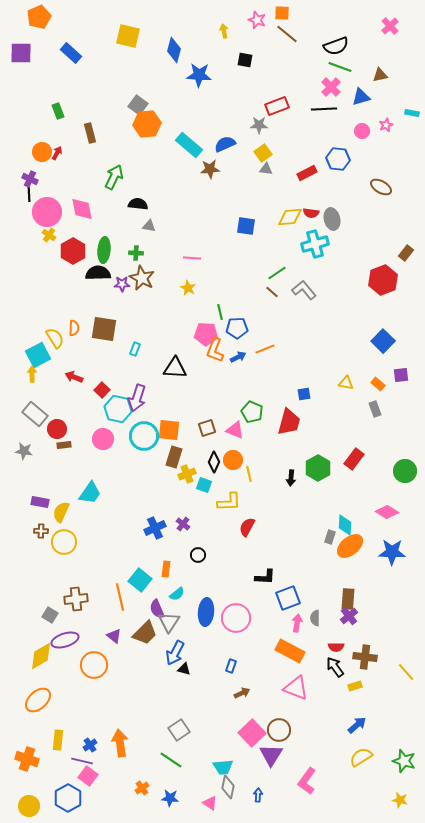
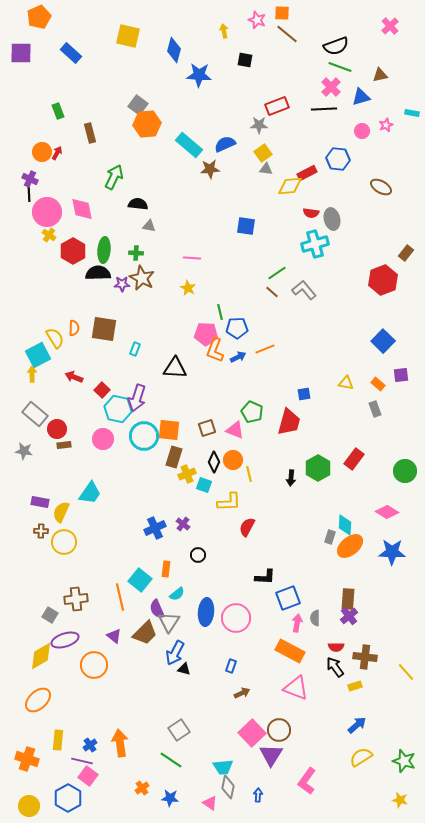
yellow diamond at (290, 217): moved 31 px up
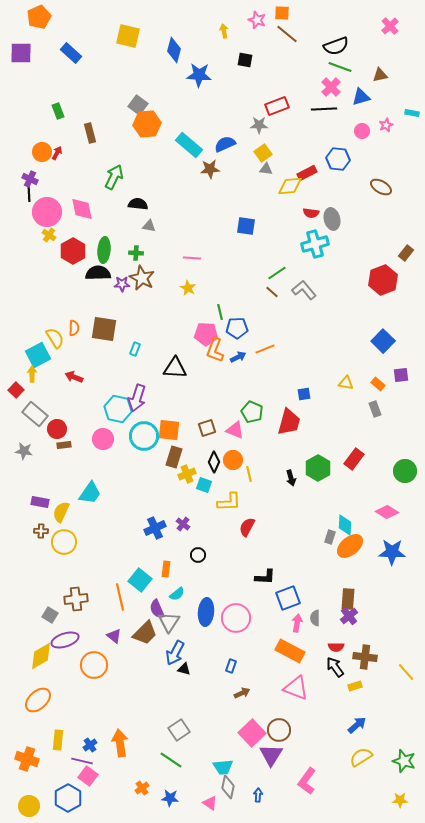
red square at (102, 390): moved 86 px left
black arrow at (291, 478): rotated 21 degrees counterclockwise
yellow star at (400, 800): rotated 14 degrees counterclockwise
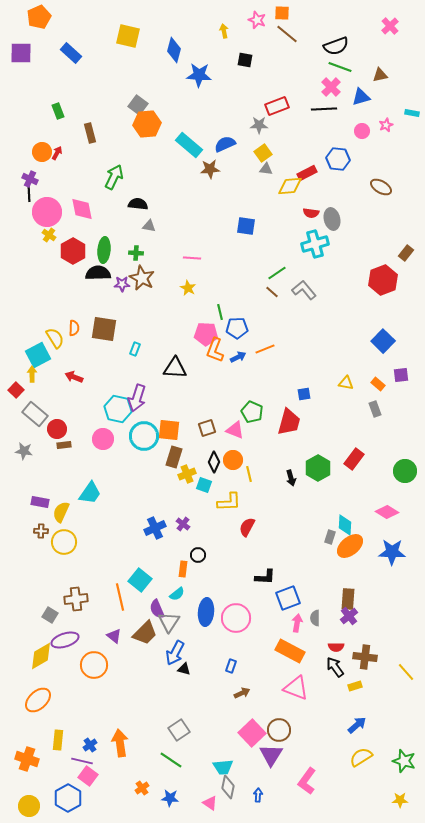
orange rectangle at (166, 569): moved 17 px right
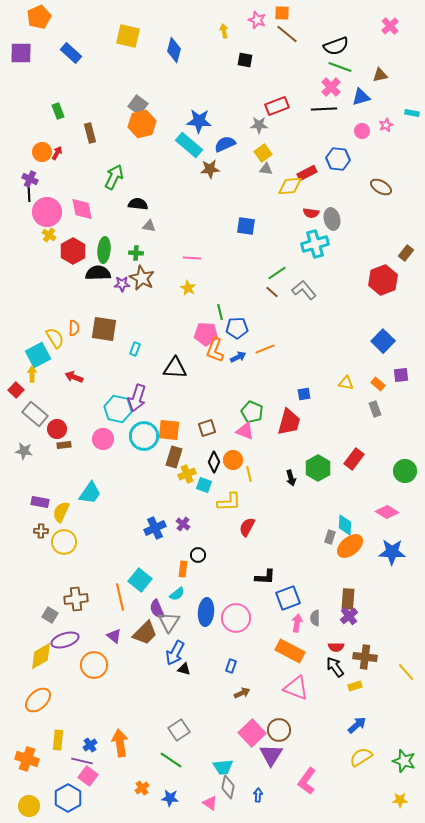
blue star at (199, 75): moved 46 px down
orange hexagon at (147, 124): moved 5 px left; rotated 8 degrees counterclockwise
pink triangle at (235, 430): moved 10 px right, 1 px down
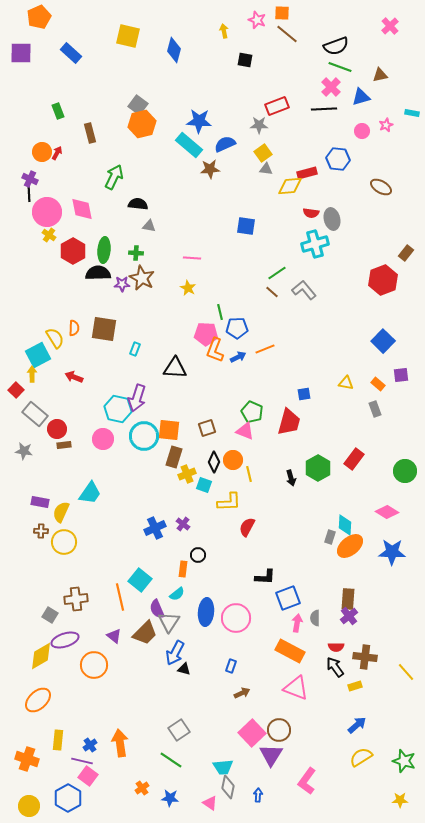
red rectangle at (307, 173): rotated 12 degrees clockwise
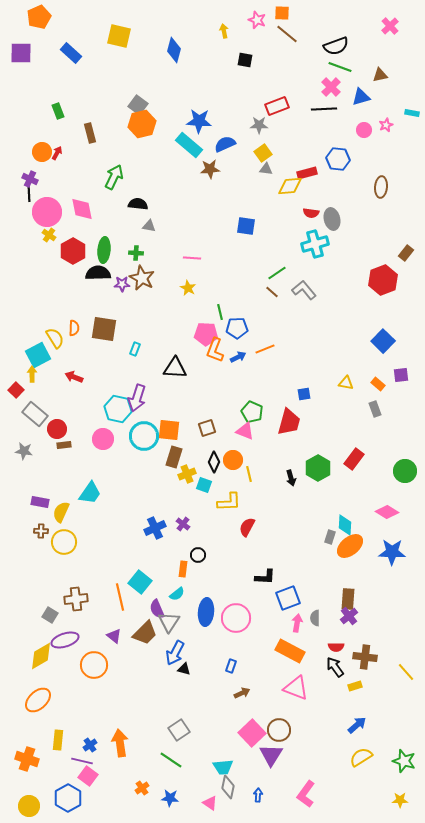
yellow square at (128, 36): moved 9 px left
pink circle at (362, 131): moved 2 px right, 1 px up
brown ellipse at (381, 187): rotated 65 degrees clockwise
cyan square at (140, 580): moved 2 px down
pink L-shape at (307, 781): moved 1 px left, 13 px down
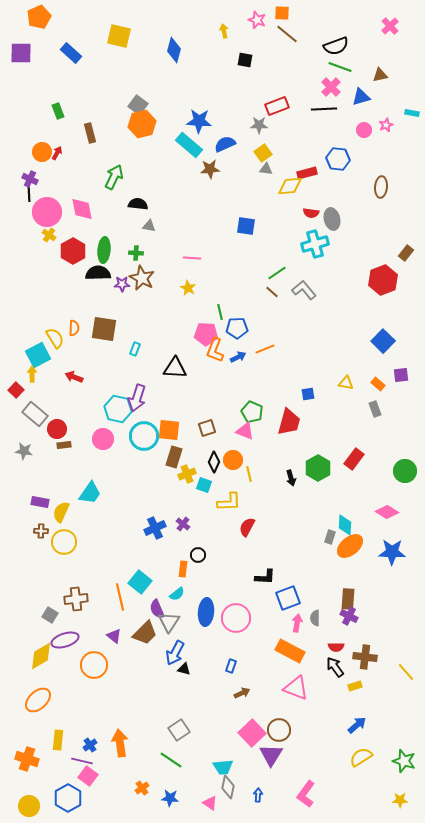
blue square at (304, 394): moved 4 px right
purple cross at (349, 616): rotated 24 degrees counterclockwise
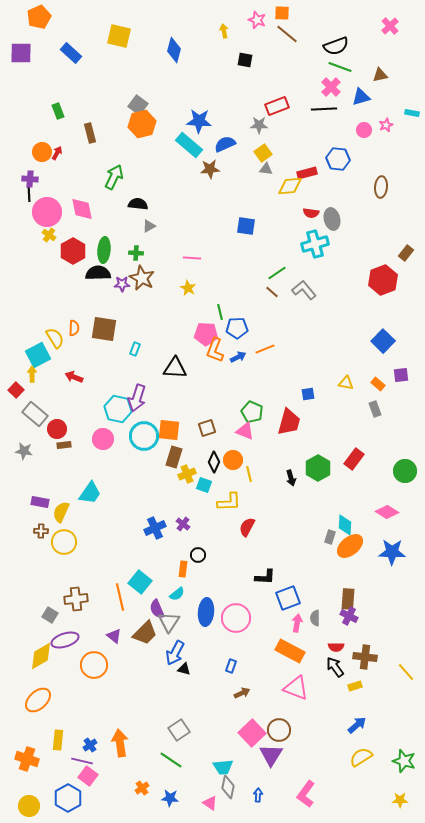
purple cross at (30, 179): rotated 21 degrees counterclockwise
gray triangle at (149, 226): rotated 40 degrees counterclockwise
